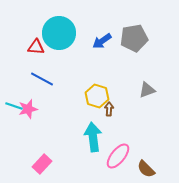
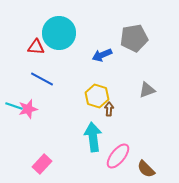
blue arrow: moved 14 px down; rotated 12 degrees clockwise
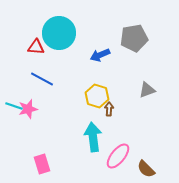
blue arrow: moved 2 px left
pink rectangle: rotated 60 degrees counterclockwise
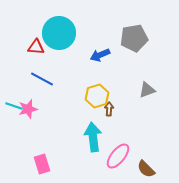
yellow hexagon: rotated 25 degrees clockwise
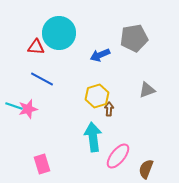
brown semicircle: rotated 66 degrees clockwise
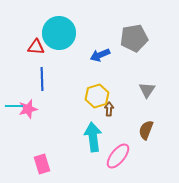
blue line: rotated 60 degrees clockwise
gray triangle: rotated 36 degrees counterclockwise
cyan line: rotated 18 degrees counterclockwise
brown semicircle: moved 39 px up
